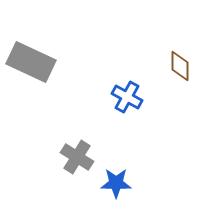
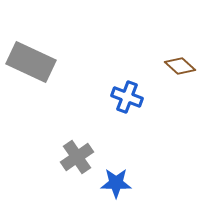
brown diamond: rotated 48 degrees counterclockwise
blue cross: rotated 8 degrees counterclockwise
gray cross: rotated 24 degrees clockwise
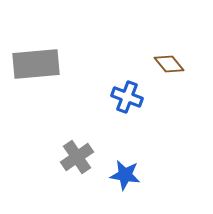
gray rectangle: moved 5 px right, 2 px down; rotated 30 degrees counterclockwise
brown diamond: moved 11 px left, 2 px up; rotated 8 degrees clockwise
blue star: moved 9 px right, 8 px up; rotated 8 degrees clockwise
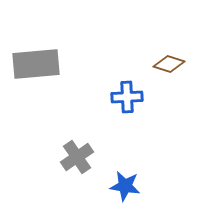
brown diamond: rotated 32 degrees counterclockwise
blue cross: rotated 24 degrees counterclockwise
blue star: moved 11 px down
